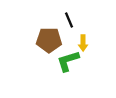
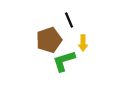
brown pentagon: rotated 20 degrees counterclockwise
green L-shape: moved 4 px left
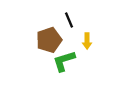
yellow arrow: moved 4 px right, 2 px up
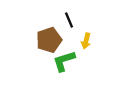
yellow arrow: moved 1 px left; rotated 14 degrees clockwise
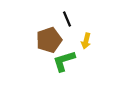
black line: moved 2 px left, 1 px up
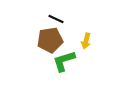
black line: moved 11 px left; rotated 42 degrees counterclockwise
brown pentagon: moved 1 px right; rotated 10 degrees clockwise
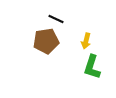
brown pentagon: moved 4 px left, 1 px down
green L-shape: moved 28 px right, 6 px down; rotated 55 degrees counterclockwise
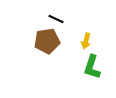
brown pentagon: moved 1 px right
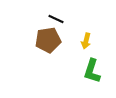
brown pentagon: moved 1 px right, 1 px up
green L-shape: moved 4 px down
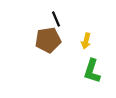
black line: rotated 42 degrees clockwise
